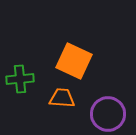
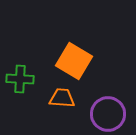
orange square: rotated 6 degrees clockwise
green cross: rotated 8 degrees clockwise
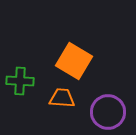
green cross: moved 2 px down
purple circle: moved 2 px up
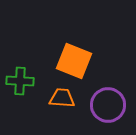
orange square: rotated 9 degrees counterclockwise
purple circle: moved 7 px up
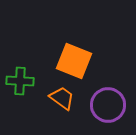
orange trapezoid: rotated 32 degrees clockwise
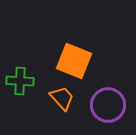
orange trapezoid: rotated 12 degrees clockwise
